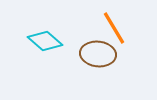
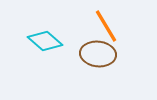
orange line: moved 8 px left, 2 px up
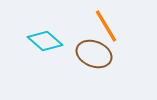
brown ellipse: moved 4 px left; rotated 16 degrees clockwise
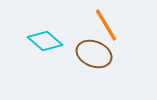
orange line: moved 1 px up
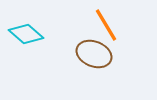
cyan diamond: moved 19 px left, 7 px up
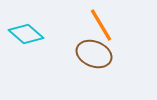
orange line: moved 5 px left
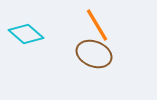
orange line: moved 4 px left
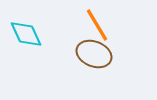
cyan diamond: rotated 24 degrees clockwise
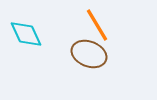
brown ellipse: moved 5 px left
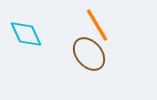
brown ellipse: rotated 28 degrees clockwise
